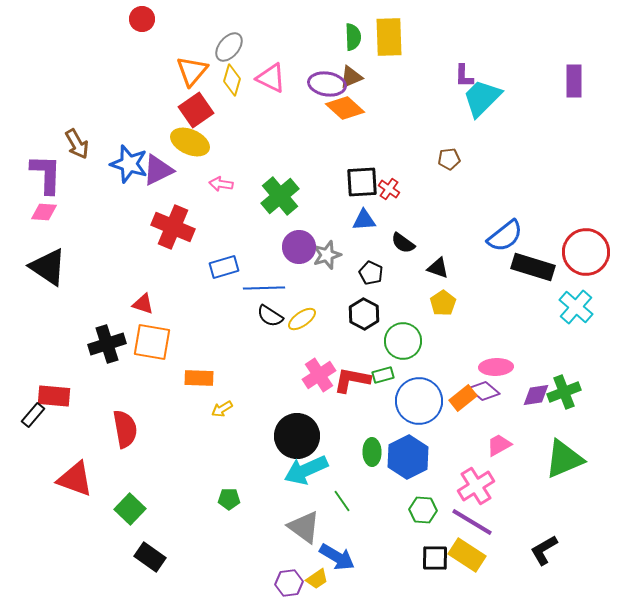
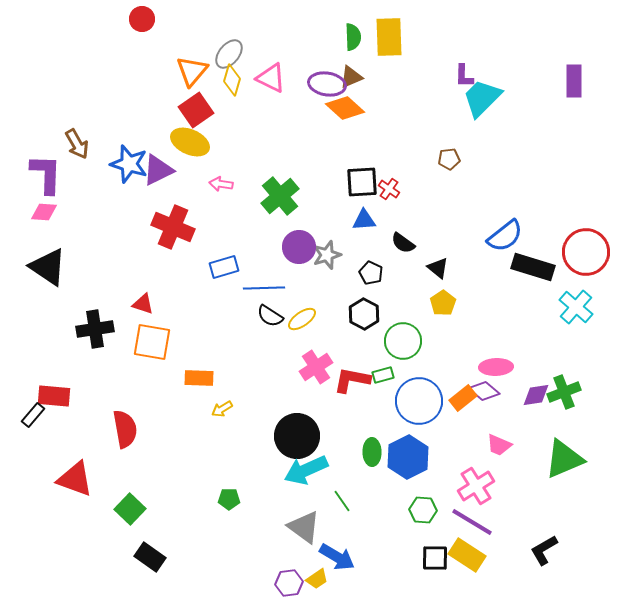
gray ellipse at (229, 47): moved 7 px down
black triangle at (438, 268): rotated 20 degrees clockwise
black cross at (107, 344): moved 12 px left, 15 px up; rotated 9 degrees clockwise
pink cross at (319, 375): moved 3 px left, 8 px up
pink trapezoid at (499, 445): rotated 128 degrees counterclockwise
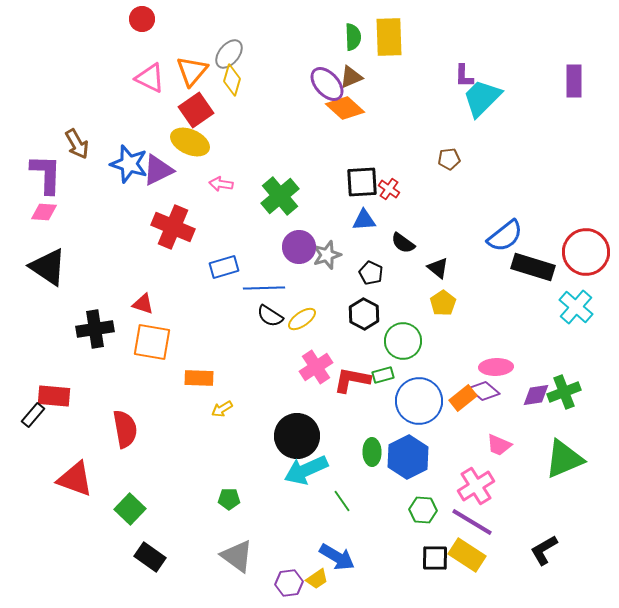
pink triangle at (271, 78): moved 121 px left
purple ellipse at (327, 84): rotated 39 degrees clockwise
gray triangle at (304, 527): moved 67 px left, 29 px down
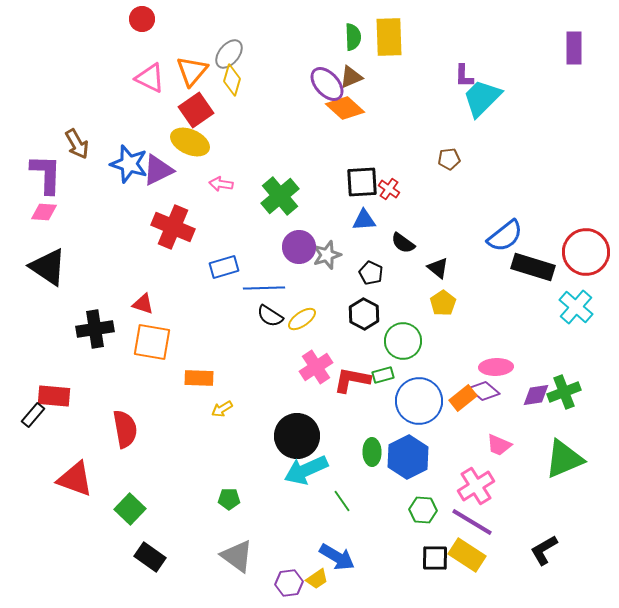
purple rectangle at (574, 81): moved 33 px up
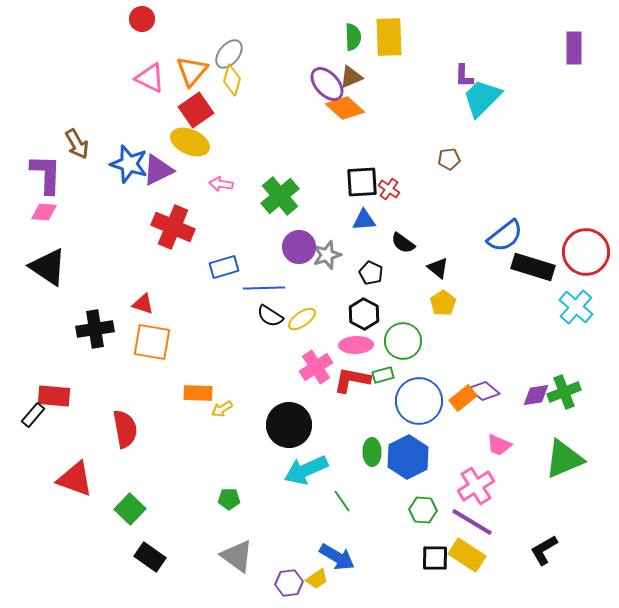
pink ellipse at (496, 367): moved 140 px left, 22 px up
orange rectangle at (199, 378): moved 1 px left, 15 px down
black circle at (297, 436): moved 8 px left, 11 px up
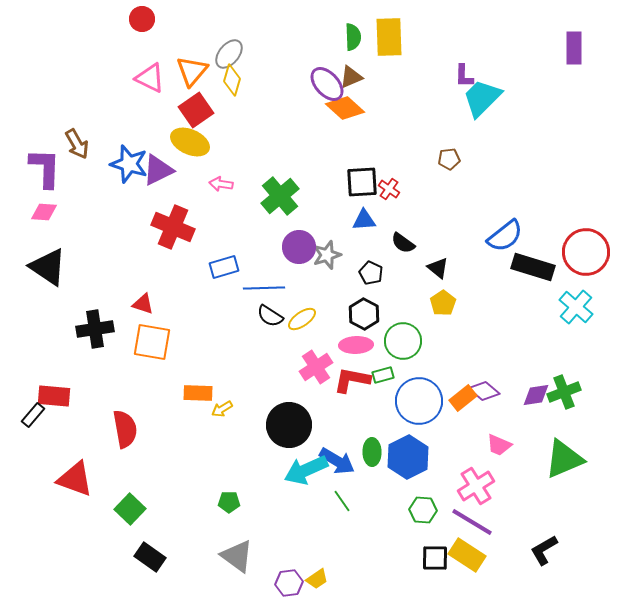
purple L-shape at (46, 174): moved 1 px left, 6 px up
green pentagon at (229, 499): moved 3 px down
blue arrow at (337, 557): moved 96 px up
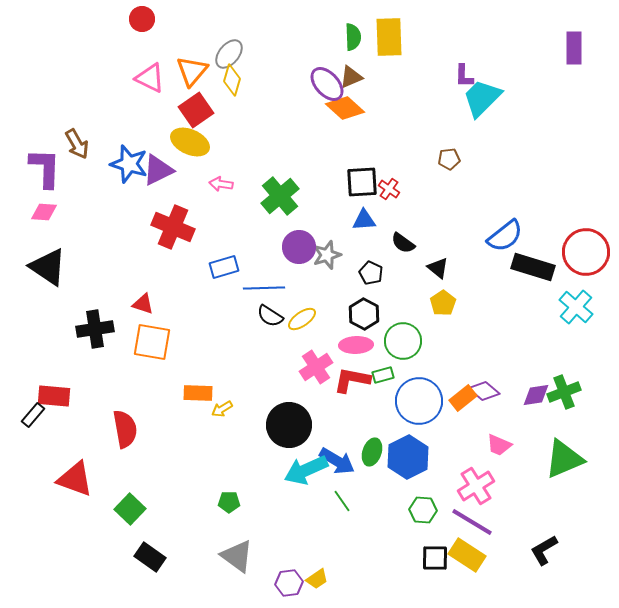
green ellipse at (372, 452): rotated 20 degrees clockwise
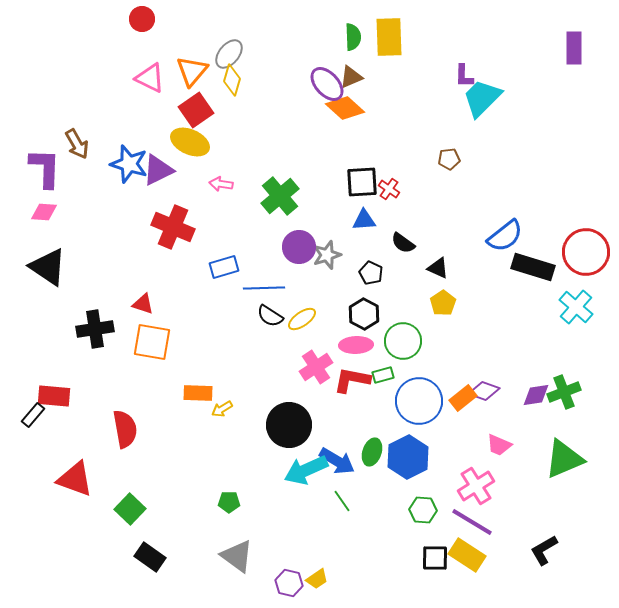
black triangle at (438, 268): rotated 15 degrees counterclockwise
purple diamond at (484, 391): rotated 20 degrees counterclockwise
purple hexagon at (289, 583): rotated 20 degrees clockwise
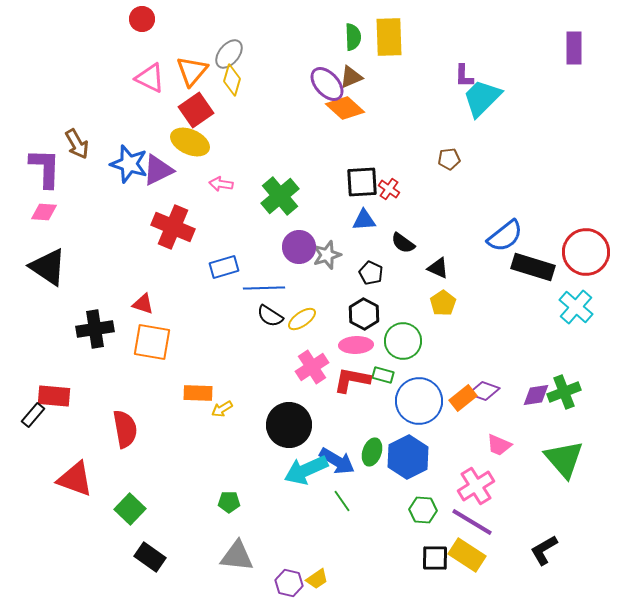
pink cross at (316, 367): moved 4 px left
green rectangle at (383, 375): rotated 30 degrees clockwise
green triangle at (564, 459): rotated 48 degrees counterclockwise
gray triangle at (237, 556): rotated 30 degrees counterclockwise
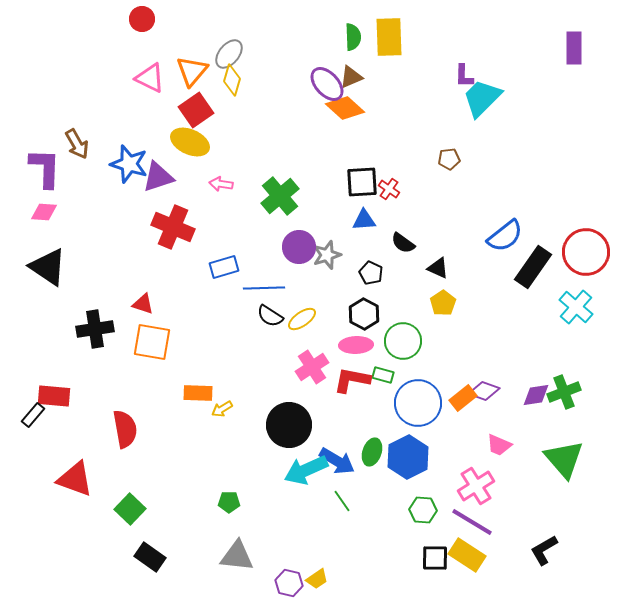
purple triangle at (158, 170): moved 7 px down; rotated 8 degrees clockwise
black rectangle at (533, 267): rotated 72 degrees counterclockwise
blue circle at (419, 401): moved 1 px left, 2 px down
